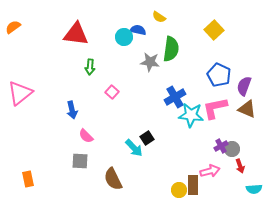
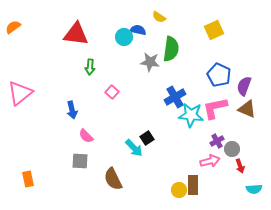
yellow square: rotated 18 degrees clockwise
purple cross: moved 4 px left, 5 px up
pink arrow: moved 10 px up
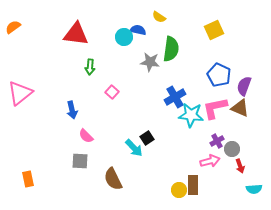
brown triangle: moved 7 px left, 1 px up
